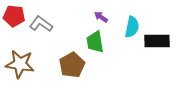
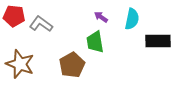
cyan semicircle: moved 8 px up
black rectangle: moved 1 px right
brown star: rotated 12 degrees clockwise
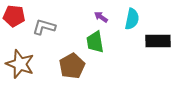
gray L-shape: moved 3 px right, 3 px down; rotated 20 degrees counterclockwise
brown pentagon: moved 1 px down
